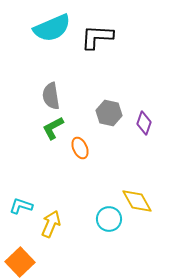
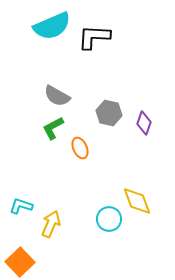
cyan semicircle: moved 2 px up
black L-shape: moved 3 px left
gray semicircle: moved 6 px right; rotated 52 degrees counterclockwise
yellow diamond: rotated 8 degrees clockwise
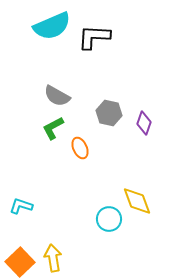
yellow arrow: moved 2 px right, 34 px down; rotated 32 degrees counterclockwise
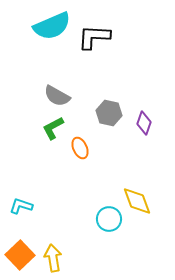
orange square: moved 7 px up
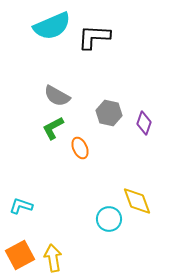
orange square: rotated 16 degrees clockwise
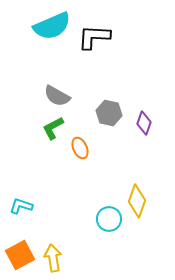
yellow diamond: rotated 40 degrees clockwise
